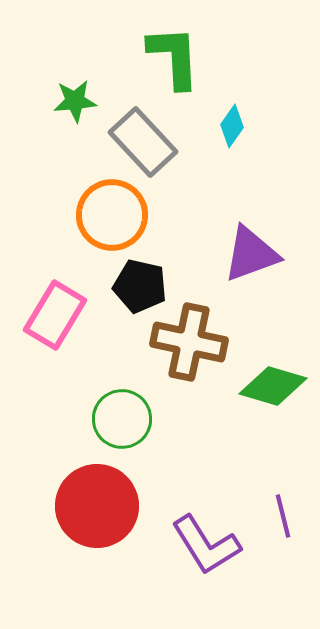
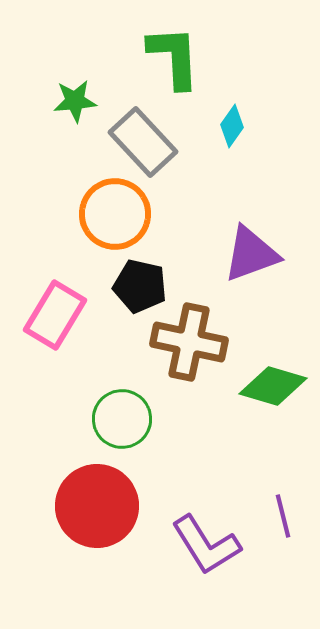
orange circle: moved 3 px right, 1 px up
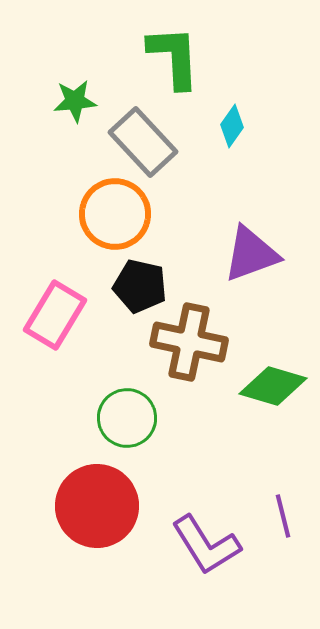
green circle: moved 5 px right, 1 px up
